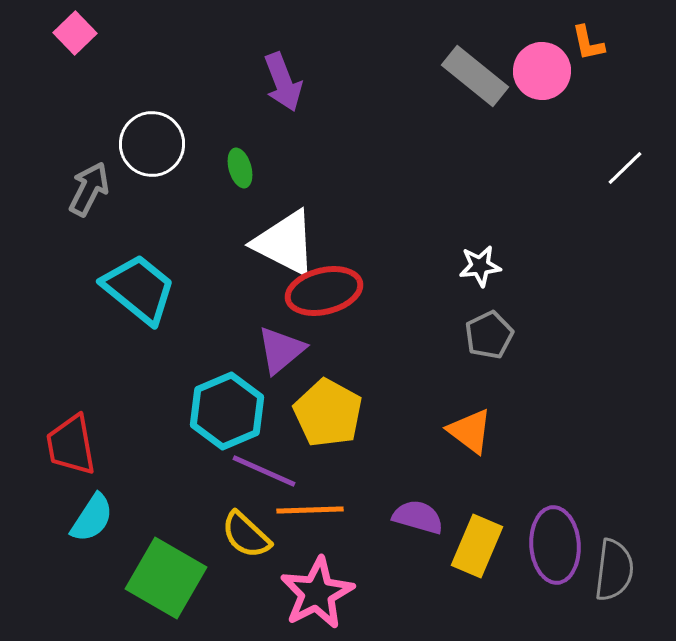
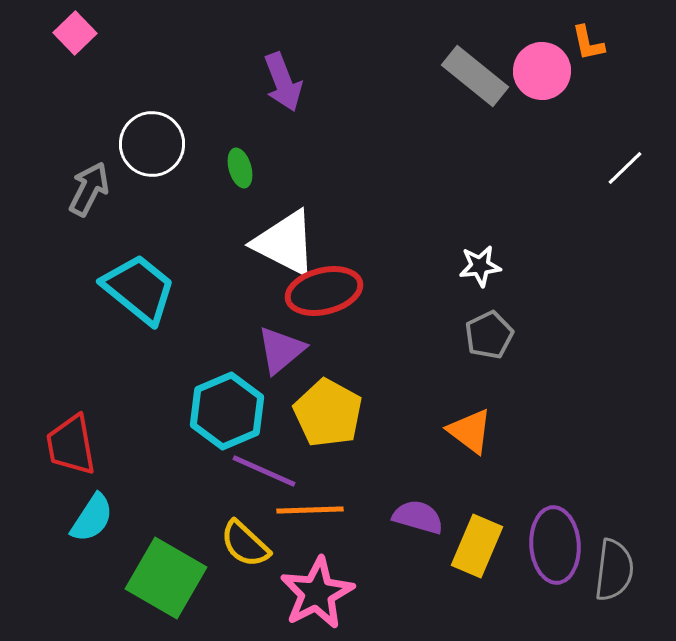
yellow semicircle: moved 1 px left, 9 px down
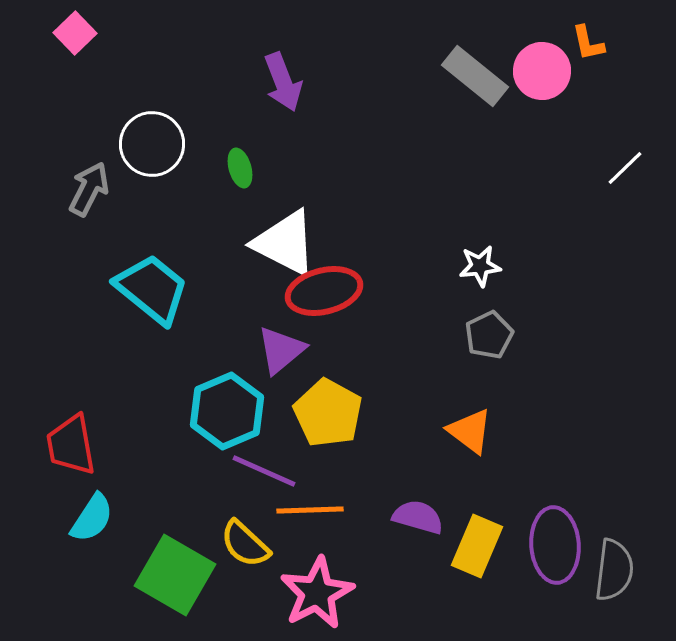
cyan trapezoid: moved 13 px right
green square: moved 9 px right, 3 px up
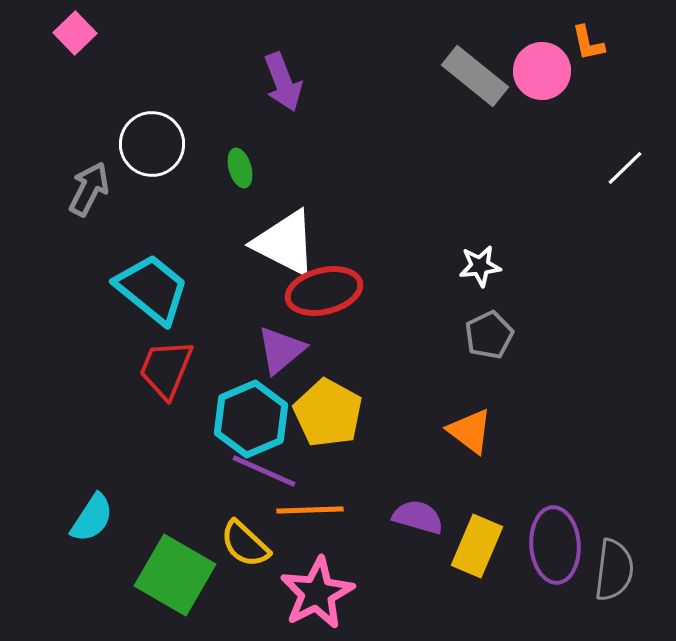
cyan hexagon: moved 24 px right, 8 px down
red trapezoid: moved 95 px right, 76 px up; rotated 32 degrees clockwise
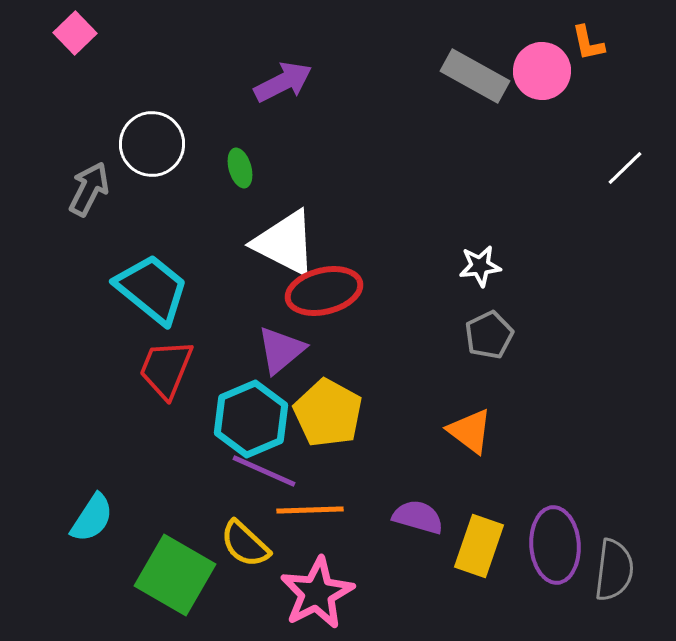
gray rectangle: rotated 10 degrees counterclockwise
purple arrow: rotated 96 degrees counterclockwise
yellow rectangle: moved 2 px right; rotated 4 degrees counterclockwise
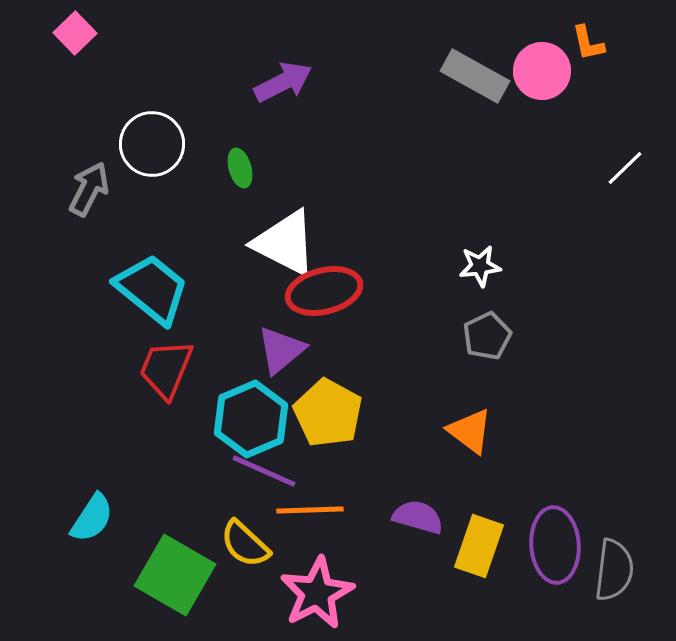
gray pentagon: moved 2 px left, 1 px down
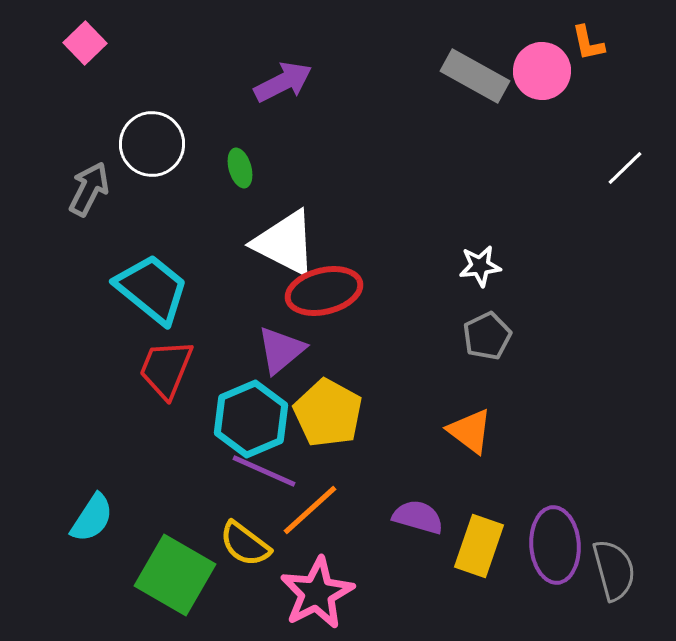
pink square: moved 10 px right, 10 px down
orange line: rotated 40 degrees counterclockwise
yellow semicircle: rotated 6 degrees counterclockwise
gray semicircle: rotated 22 degrees counterclockwise
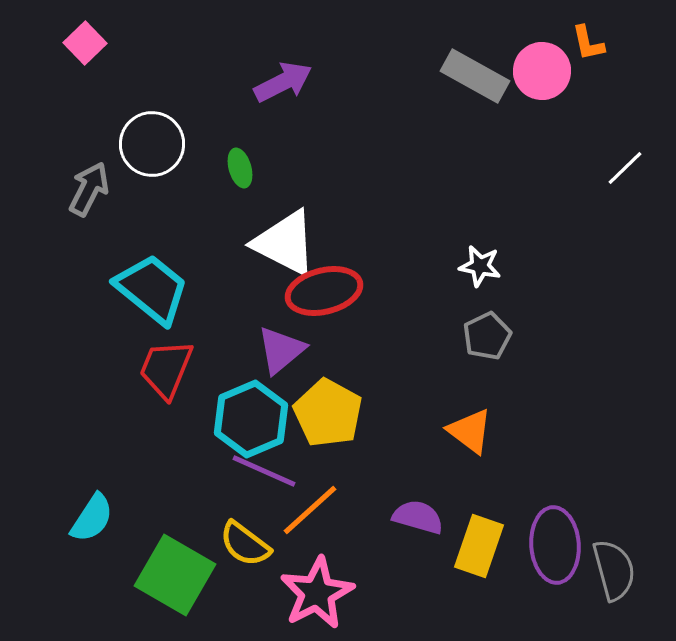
white star: rotated 18 degrees clockwise
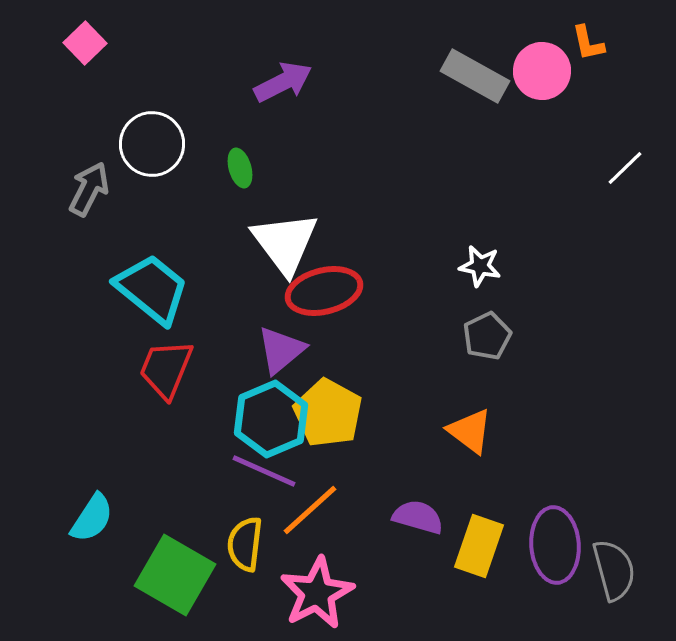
white triangle: rotated 26 degrees clockwise
cyan hexagon: moved 20 px right
yellow semicircle: rotated 60 degrees clockwise
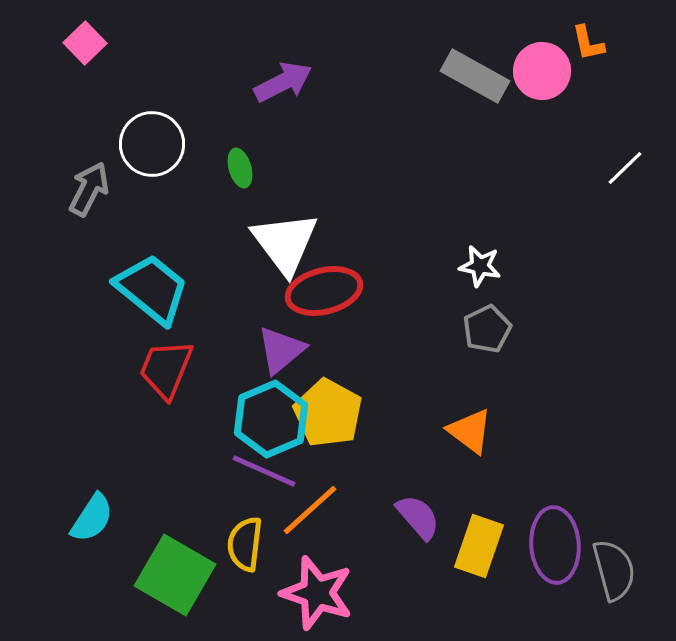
gray pentagon: moved 7 px up
purple semicircle: rotated 33 degrees clockwise
pink star: rotated 26 degrees counterclockwise
